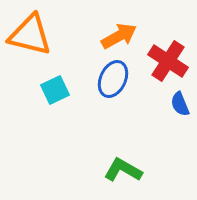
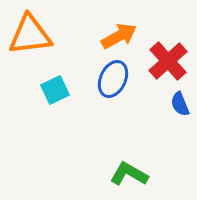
orange triangle: rotated 21 degrees counterclockwise
red cross: rotated 15 degrees clockwise
green L-shape: moved 6 px right, 4 px down
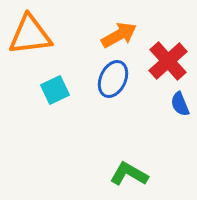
orange arrow: moved 1 px up
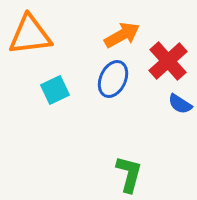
orange arrow: moved 3 px right
blue semicircle: rotated 35 degrees counterclockwise
green L-shape: rotated 75 degrees clockwise
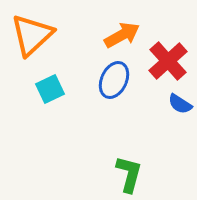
orange triangle: moved 2 px right; rotated 36 degrees counterclockwise
blue ellipse: moved 1 px right, 1 px down
cyan square: moved 5 px left, 1 px up
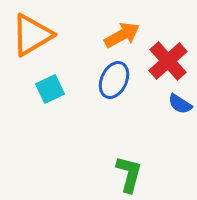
orange triangle: rotated 12 degrees clockwise
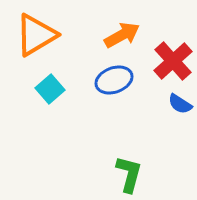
orange triangle: moved 4 px right
red cross: moved 5 px right
blue ellipse: rotated 45 degrees clockwise
cyan square: rotated 16 degrees counterclockwise
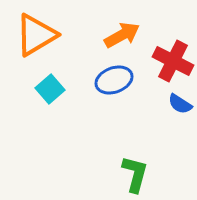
red cross: rotated 21 degrees counterclockwise
green L-shape: moved 6 px right
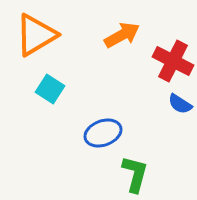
blue ellipse: moved 11 px left, 53 px down
cyan square: rotated 16 degrees counterclockwise
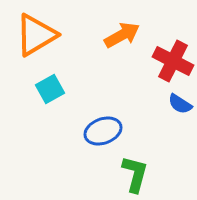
cyan square: rotated 28 degrees clockwise
blue ellipse: moved 2 px up
